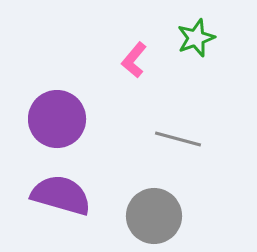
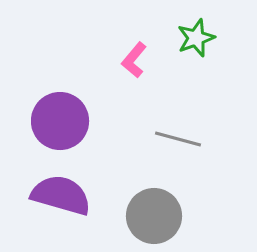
purple circle: moved 3 px right, 2 px down
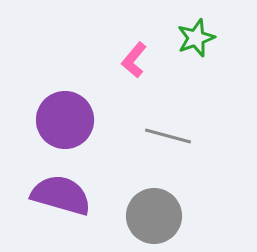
purple circle: moved 5 px right, 1 px up
gray line: moved 10 px left, 3 px up
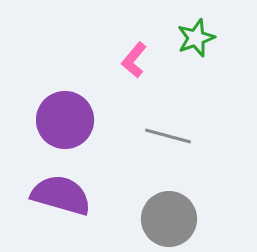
gray circle: moved 15 px right, 3 px down
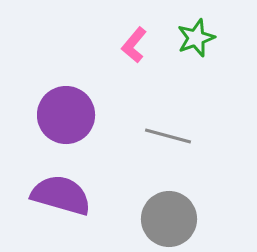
pink L-shape: moved 15 px up
purple circle: moved 1 px right, 5 px up
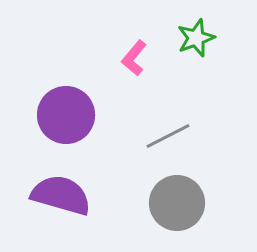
pink L-shape: moved 13 px down
gray line: rotated 42 degrees counterclockwise
gray circle: moved 8 px right, 16 px up
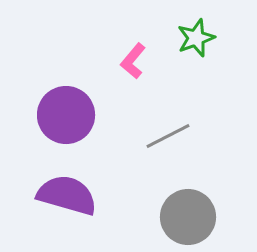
pink L-shape: moved 1 px left, 3 px down
purple semicircle: moved 6 px right
gray circle: moved 11 px right, 14 px down
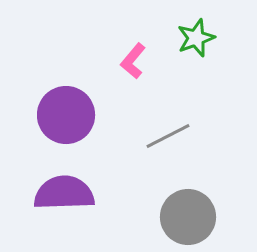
purple semicircle: moved 3 px left, 2 px up; rotated 18 degrees counterclockwise
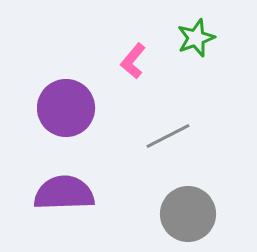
purple circle: moved 7 px up
gray circle: moved 3 px up
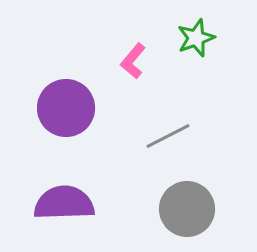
purple semicircle: moved 10 px down
gray circle: moved 1 px left, 5 px up
